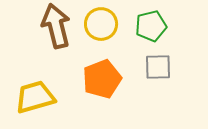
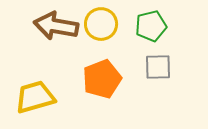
brown arrow: rotated 66 degrees counterclockwise
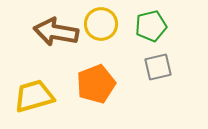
brown arrow: moved 6 px down
gray square: rotated 12 degrees counterclockwise
orange pentagon: moved 6 px left, 5 px down
yellow trapezoid: moved 1 px left, 1 px up
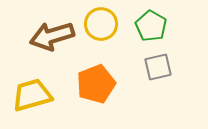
green pentagon: rotated 28 degrees counterclockwise
brown arrow: moved 4 px left, 4 px down; rotated 27 degrees counterclockwise
yellow trapezoid: moved 2 px left, 1 px up
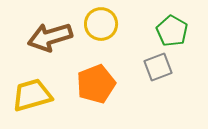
green pentagon: moved 21 px right, 5 px down
brown arrow: moved 2 px left, 1 px down
gray square: rotated 8 degrees counterclockwise
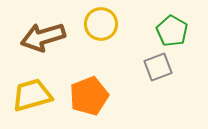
brown arrow: moved 7 px left
orange pentagon: moved 7 px left, 12 px down
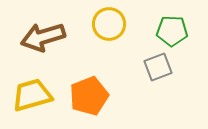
yellow circle: moved 8 px right
green pentagon: rotated 28 degrees counterclockwise
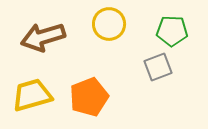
orange pentagon: moved 1 px down
